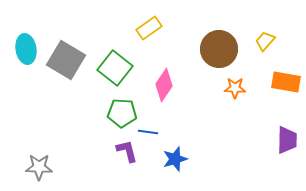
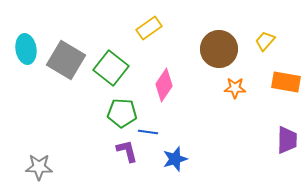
green square: moved 4 px left
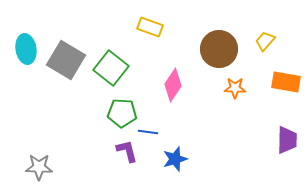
yellow rectangle: moved 1 px right, 1 px up; rotated 55 degrees clockwise
pink diamond: moved 9 px right
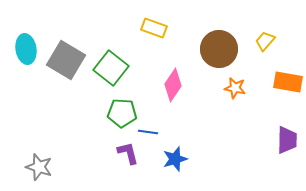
yellow rectangle: moved 4 px right, 1 px down
orange rectangle: moved 2 px right
orange star: rotated 10 degrees clockwise
purple L-shape: moved 1 px right, 2 px down
gray star: rotated 16 degrees clockwise
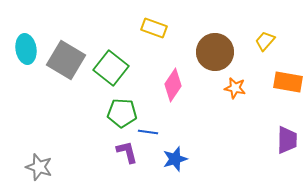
brown circle: moved 4 px left, 3 px down
purple L-shape: moved 1 px left, 1 px up
